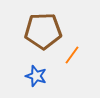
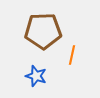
orange line: rotated 24 degrees counterclockwise
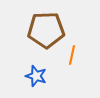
brown pentagon: moved 3 px right, 1 px up
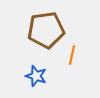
brown pentagon: rotated 6 degrees counterclockwise
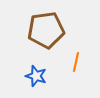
orange line: moved 4 px right, 7 px down
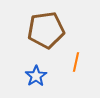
blue star: rotated 20 degrees clockwise
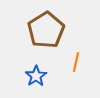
brown pentagon: rotated 24 degrees counterclockwise
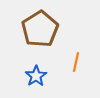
brown pentagon: moved 6 px left, 1 px up
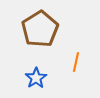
blue star: moved 2 px down
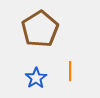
orange line: moved 6 px left, 9 px down; rotated 12 degrees counterclockwise
